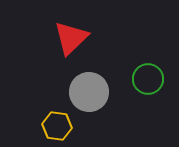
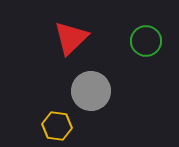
green circle: moved 2 px left, 38 px up
gray circle: moved 2 px right, 1 px up
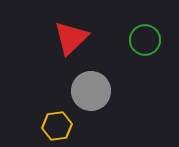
green circle: moved 1 px left, 1 px up
yellow hexagon: rotated 16 degrees counterclockwise
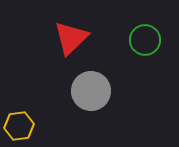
yellow hexagon: moved 38 px left
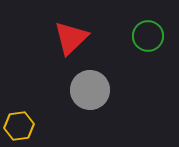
green circle: moved 3 px right, 4 px up
gray circle: moved 1 px left, 1 px up
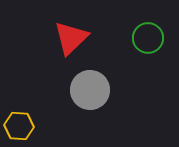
green circle: moved 2 px down
yellow hexagon: rotated 12 degrees clockwise
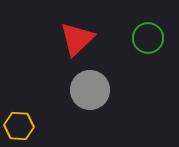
red triangle: moved 6 px right, 1 px down
